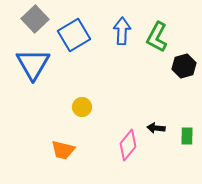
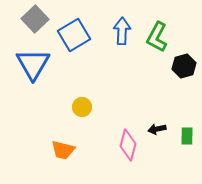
black arrow: moved 1 px right, 1 px down; rotated 18 degrees counterclockwise
pink diamond: rotated 24 degrees counterclockwise
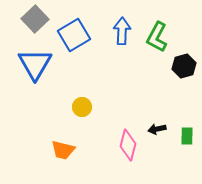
blue triangle: moved 2 px right
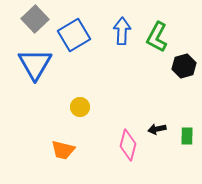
yellow circle: moved 2 px left
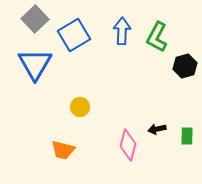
black hexagon: moved 1 px right
